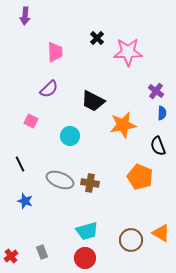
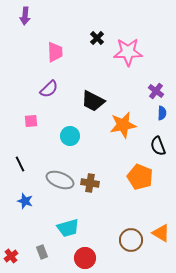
pink square: rotated 32 degrees counterclockwise
cyan trapezoid: moved 19 px left, 3 px up
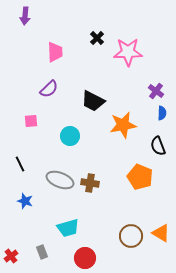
brown circle: moved 4 px up
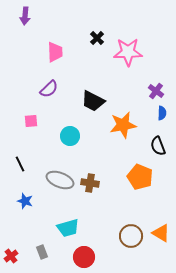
red circle: moved 1 px left, 1 px up
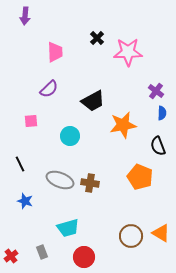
black trapezoid: rotated 55 degrees counterclockwise
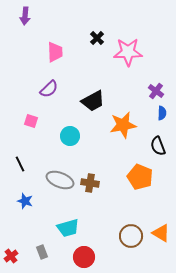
pink square: rotated 24 degrees clockwise
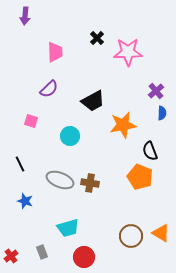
purple cross: rotated 14 degrees clockwise
black semicircle: moved 8 px left, 5 px down
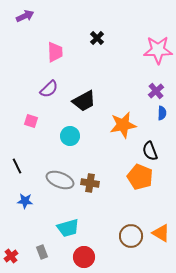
purple arrow: rotated 120 degrees counterclockwise
pink star: moved 30 px right, 2 px up
black trapezoid: moved 9 px left
black line: moved 3 px left, 2 px down
blue star: rotated 14 degrees counterclockwise
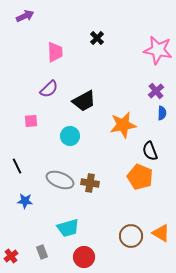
pink star: rotated 12 degrees clockwise
pink square: rotated 24 degrees counterclockwise
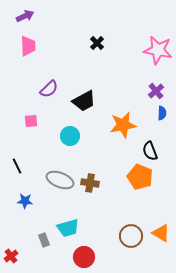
black cross: moved 5 px down
pink trapezoid: moved 27 px left, 6 px up
gray rectangle: moved 2 px right, 12 px up
